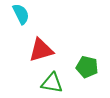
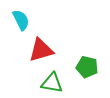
cyan semicircle: moved 6 px down
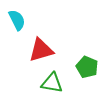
cyan semicircle: moved 4 px left
green pentagon: rotated 10 degrees clockwise
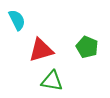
green pentagon: moved 20 px up
green triangle: moved 2 px up
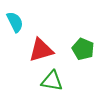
cyan semicircle: moved 2 px left, 2 px down
green pentagon: moved 4 px left, 2 px down
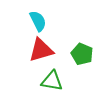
cyan semicircle: moved 23 px right, 1 px up
green pentagon: moved 1 px left, 5 px down
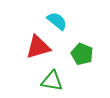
cyan semicircle: moved 19 px right; rotated 25 degrees counterclockwise
red triangle: moved 3 px left, 3 px up
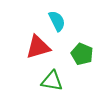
cyan semicircle: rotated 25 degrees clockwise
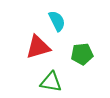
green pentagon: rotated 30 degrees counterclockwise
green triangle: moved 1 px left, 1 px down
